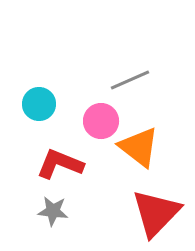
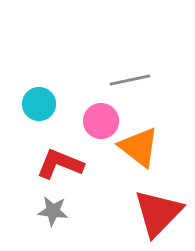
gray line: rotated 12 degrees clockwise
red triangle: moved 2 px right
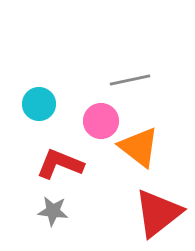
red triangle: rotated 8 degrees clockwise
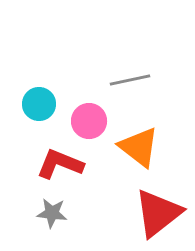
pink circle: moved 12 px left
gray star: moved 1 px left, 2 px down
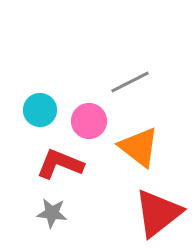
gray line: moved 2 px down; rotated 15 degrees counterclockwise
cyan circle: moved 1 px right, 6 px down
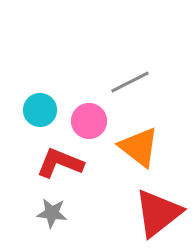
red L-shape: moved 1 px up
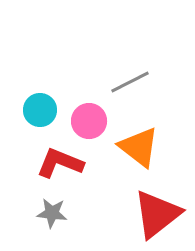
red triangle: moved 1 px left, 1 px down
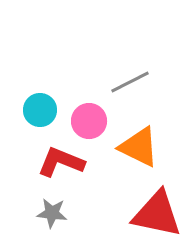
orange triangle: rotated 12 degrees counterclockwise
red L-shape: moved 1 px right, 1 px up
red triangle: rotated 50 degrees clockwise
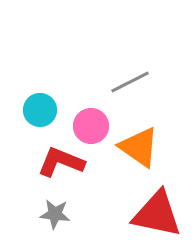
pink circle: moved 2 px right, 5 px down
orange triangle: rotated 9 degrees clockwise
gray star: moved 3 px right, 1 px down
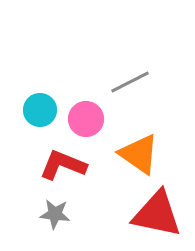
pink circle: moved 5 px left, 7 px up
orange triangle: moved 7 px down
red L-shape: moved 2 px right, 3 px down
